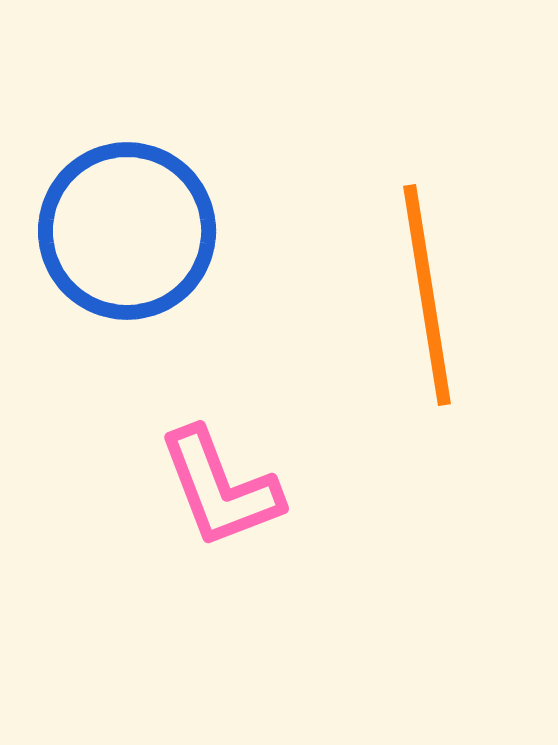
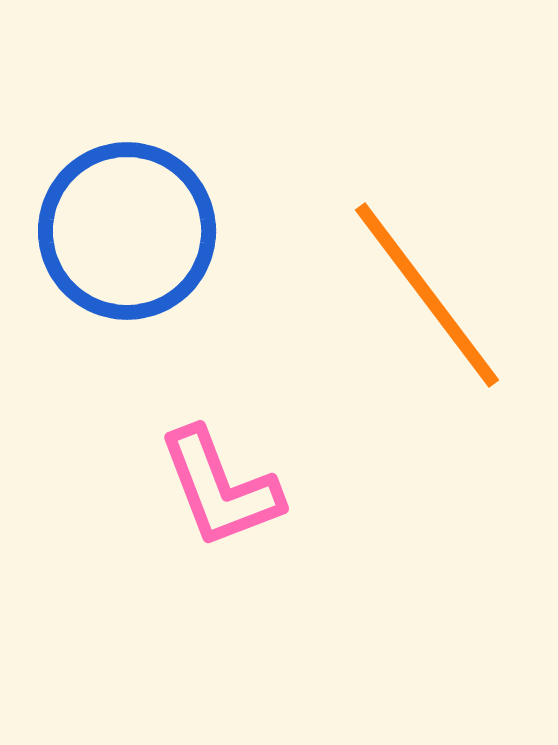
orange line: rotated 28 degrees counterclockwise
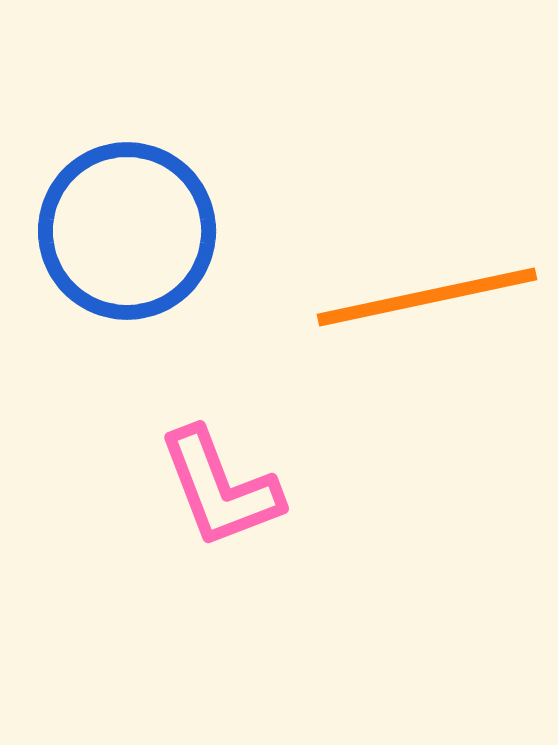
orange line: moved 2 px down; rotated 65 degrees counterclockwise
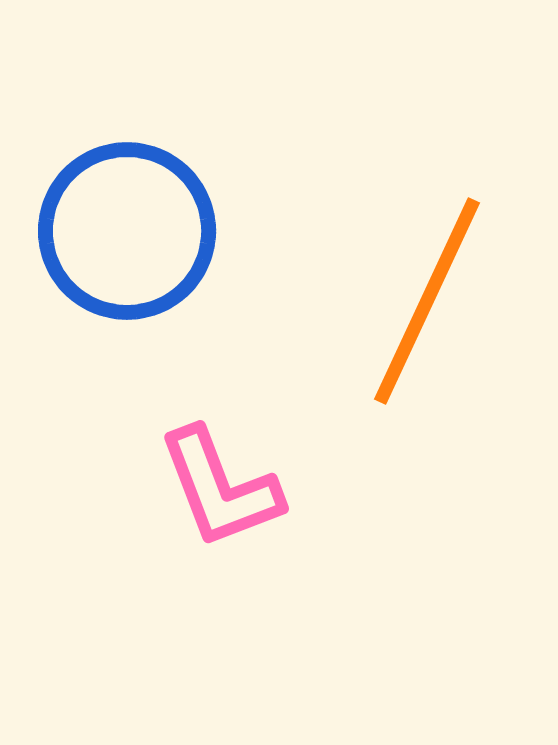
orange line: moved 4 px down; rotated 53 degrees counterclockwise
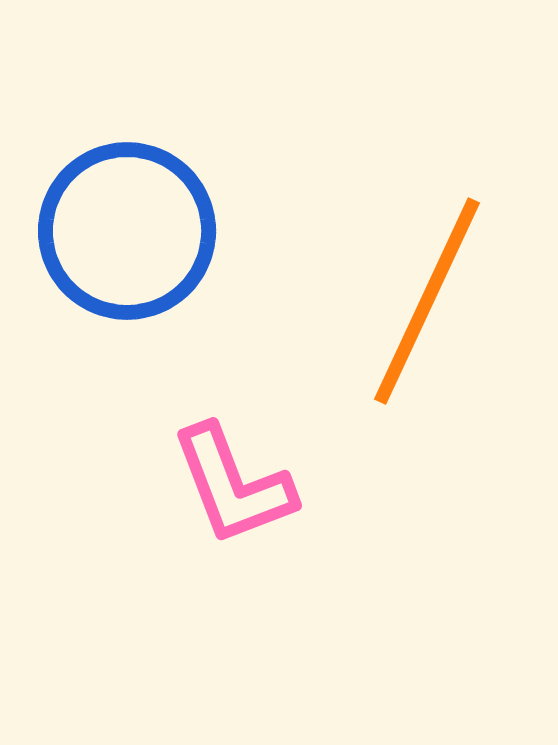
pink L-shape: moved 13 px right, 3 px up
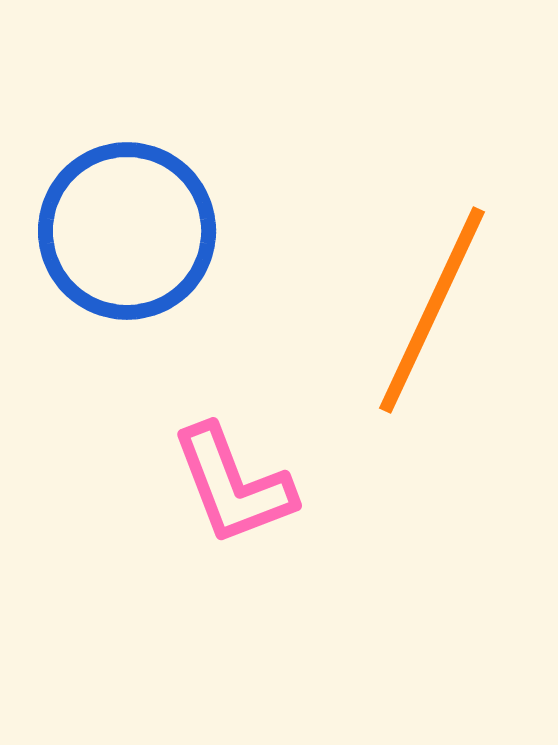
orange line: moved 5 px right, 9 px down
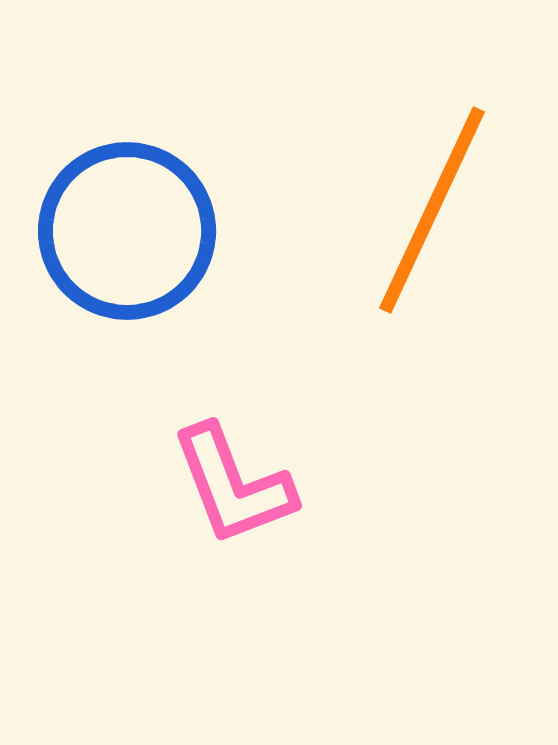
orange line: moved 100 px up
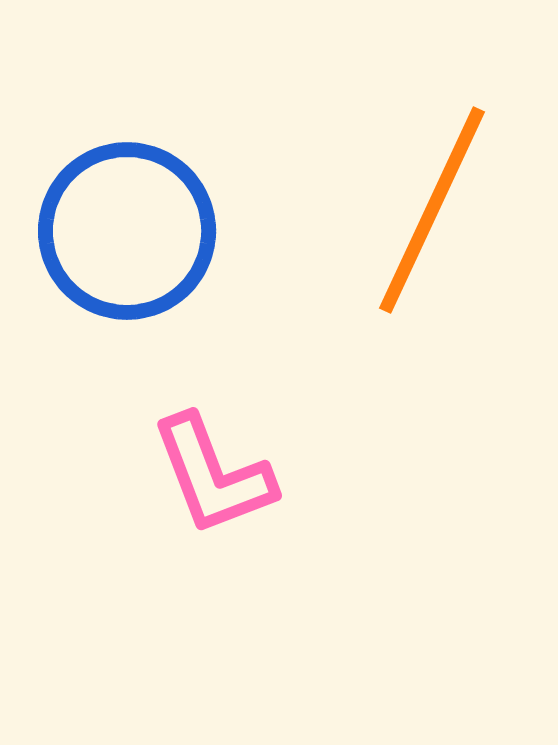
pink L-shape: moved 20 px left, 10 px up
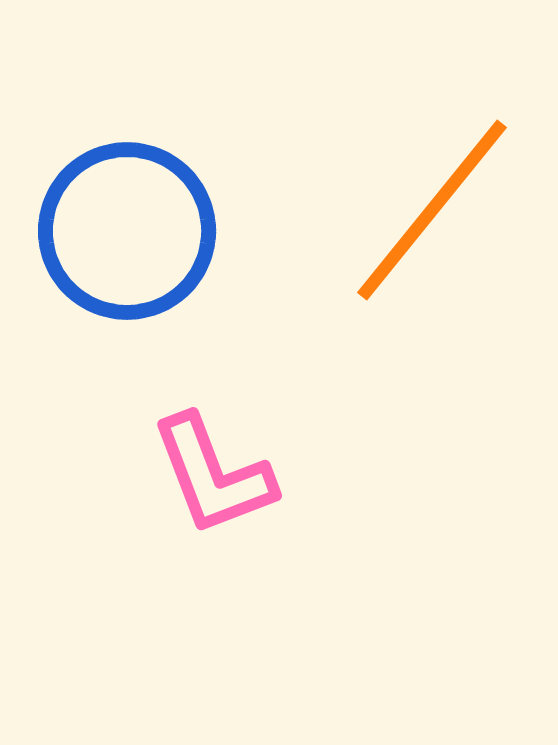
orange line: rotated 14 degrees clockwise
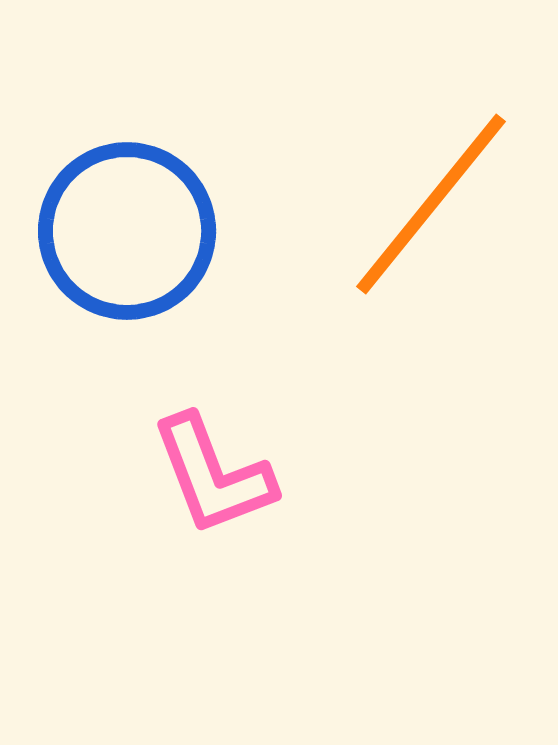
orange line: moved 1 px left, 6 px up
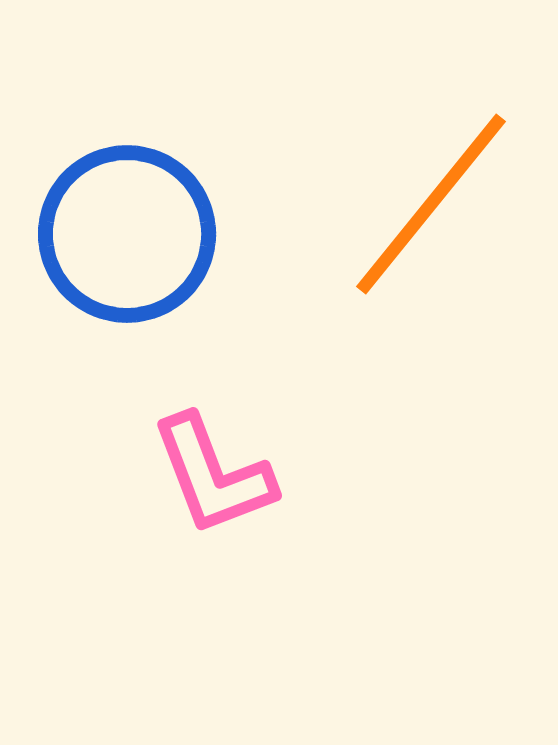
blue circle: moved 3 px down
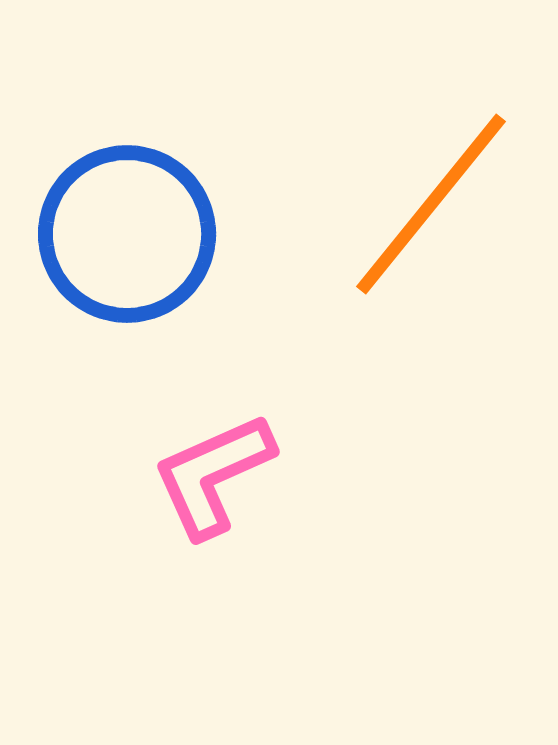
pink L-shape: rotated 87 degrees clockwise
